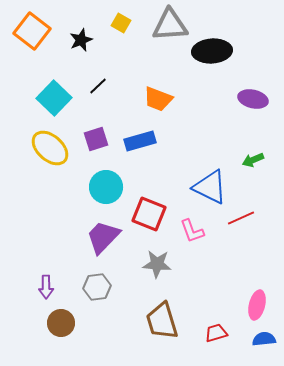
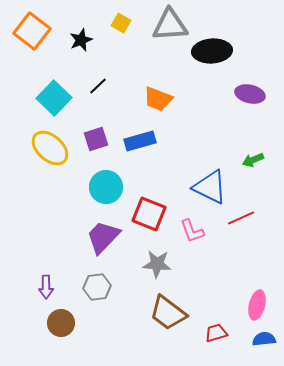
purple ellipse: moved 3 px left, 5 px up
brown trapezoid: moved 6 px right, 8 px up; rotated 36 degrees counterclockwise
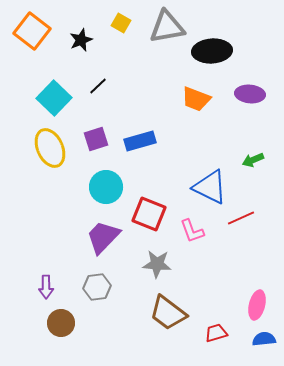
gray triangle: moved 3 px left, 2 px down; rotated 6 degrees counterclockwise
purple ellipse: rotated 8 degrees counterclockwise
orange trapezoid: moved 38 px right
yellow ellipse: rotated 24 degrees clockwise
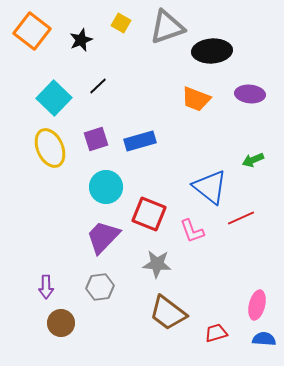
gray triangle: rotated 9 degrees counterclockwise
blue triangle: rotated 12 degrees clockwise
gray hexagon: moved 3 px right
blue semicircle: rotated 10 degrees clockwise
